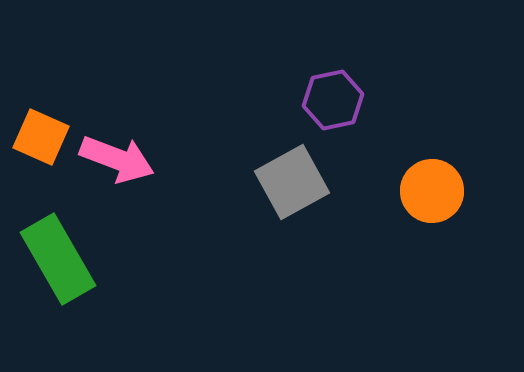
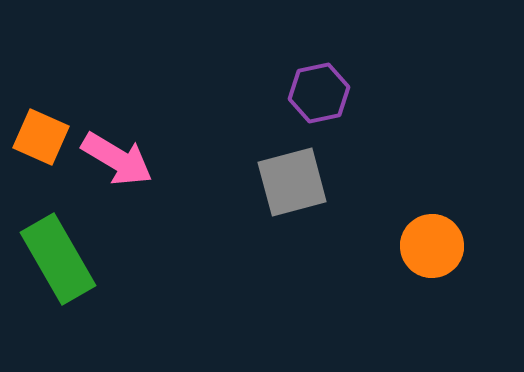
purple hexagon: moved 14 px left, 7 px up
pink arrow: rotated 10 degrees clockwise
gray square: rotated 14 degrees clockwise
orange circle: moved 55 px down
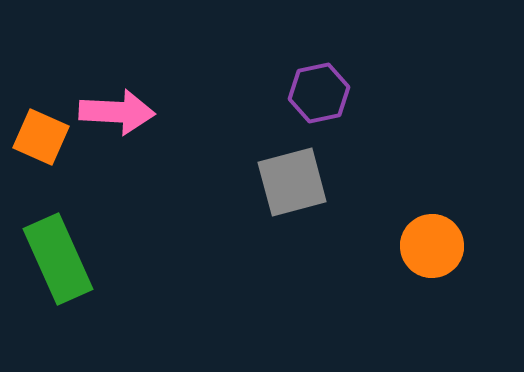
pink arrow: moved 47 px up; rotated 28 degrees counterclockwise
green rectangle: rotated 6 degrees clockwise
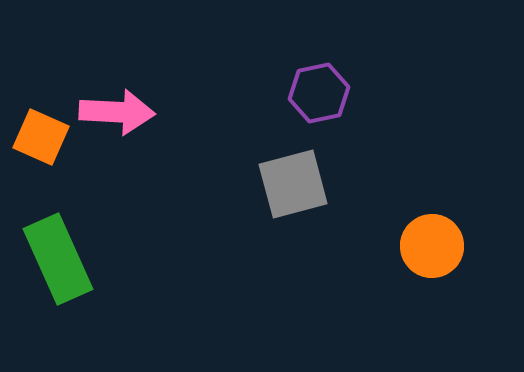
gray square: moved 1 px right, 2 px down
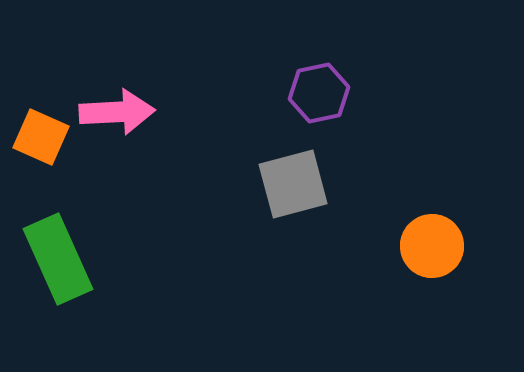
pink arrow: rotated 6 degrees counterclockwise
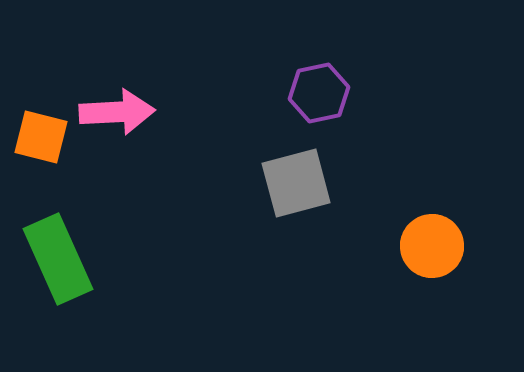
orange square: rotated 10 degrees counterclockwise
gray square: moved 3 px right, 1 px up
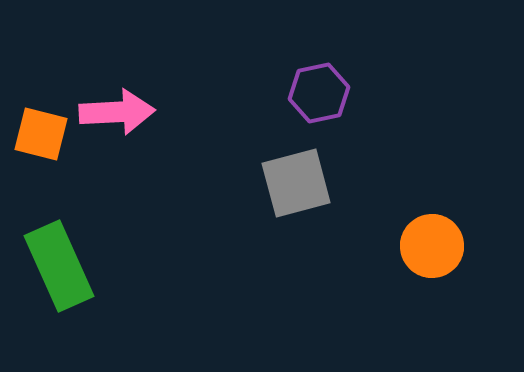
orange square: moved 3 px up
green rectangle: moved 1 px right, 7 px down
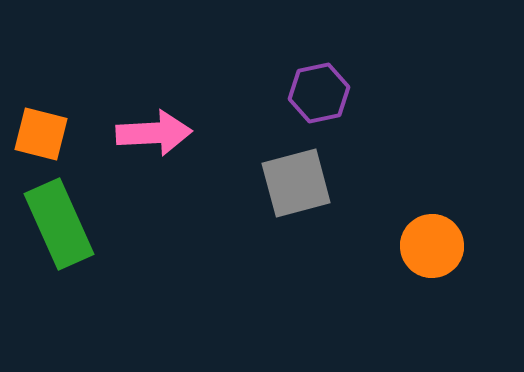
pink arrow: moved 37 px right, 21 px down
green rectangle: moved 42 px up
